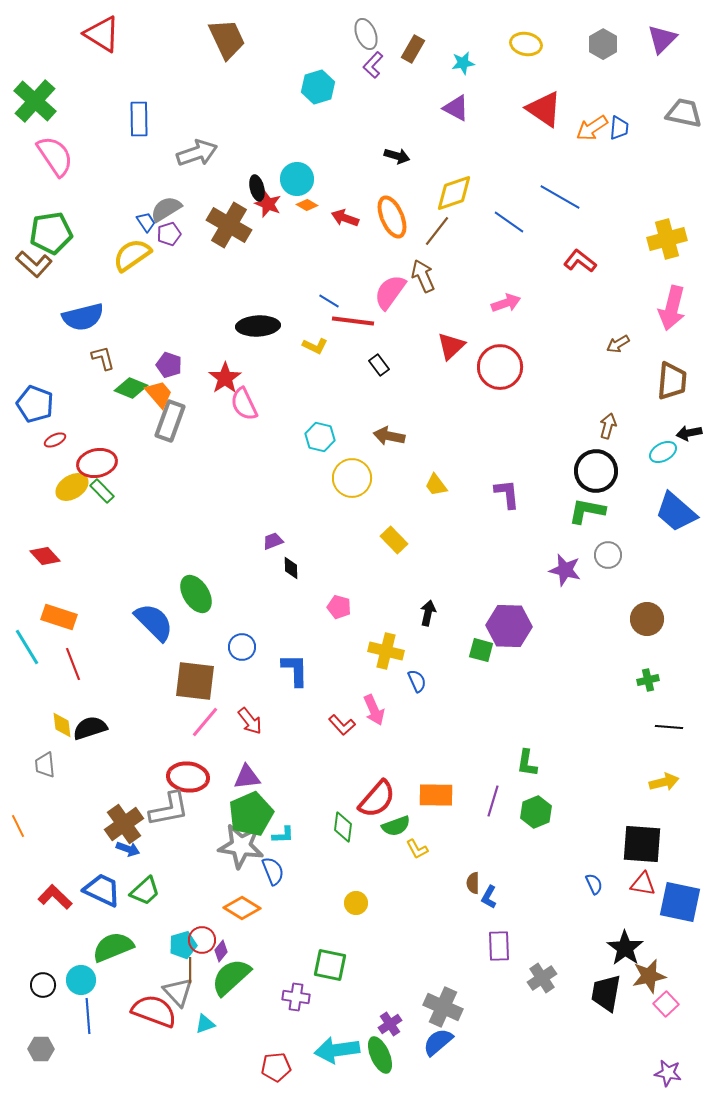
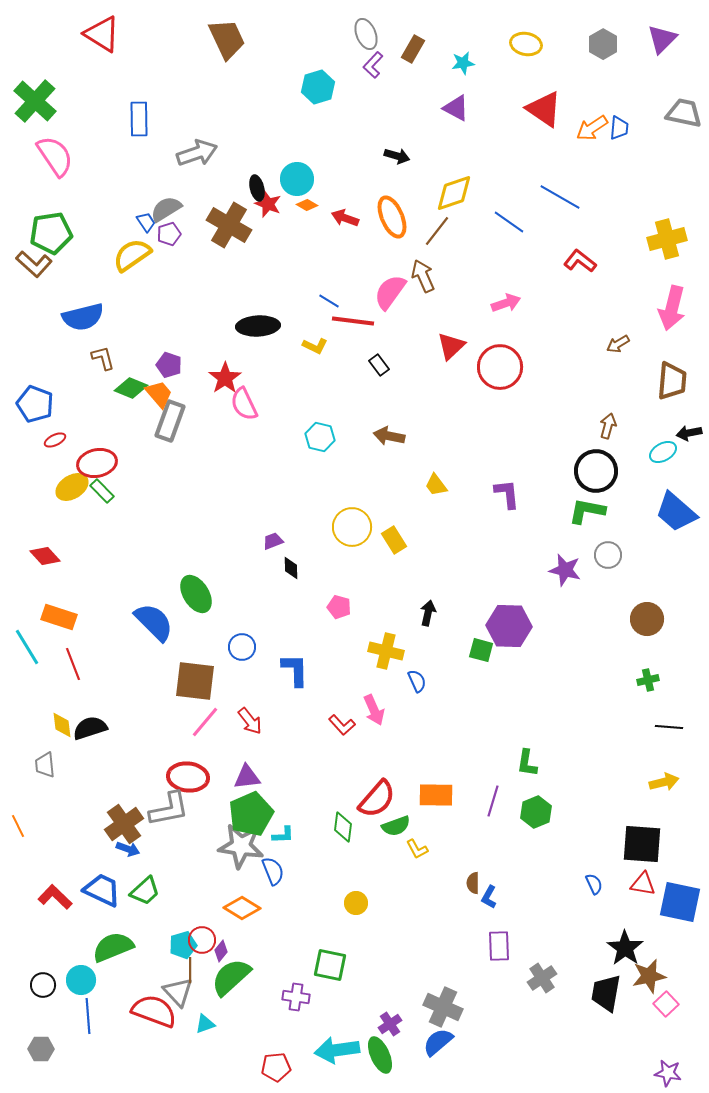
yellow circle at (352, 478): moved 49 px down
yellow rectangle at (394, 540): rotated 12 degrees clockwise
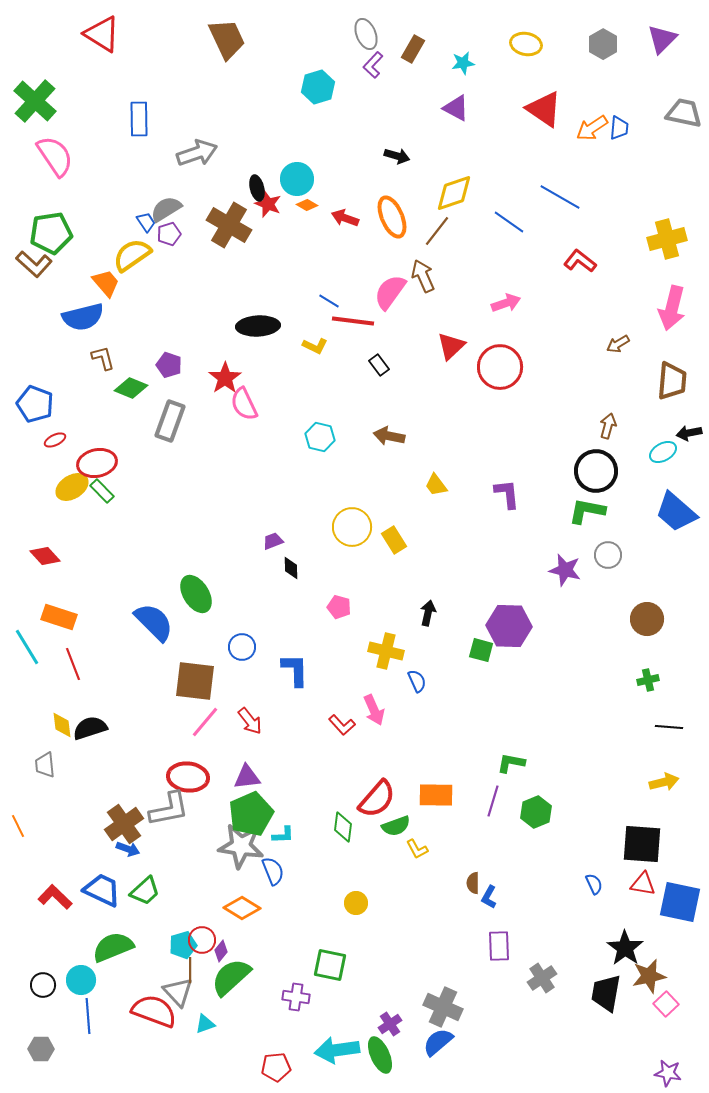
orange trapezoid at (159, 394): moved 53 px left, 111 px up
green L-shape at (527, 763): moved 16 px left; rotated 92 degrees clockwise
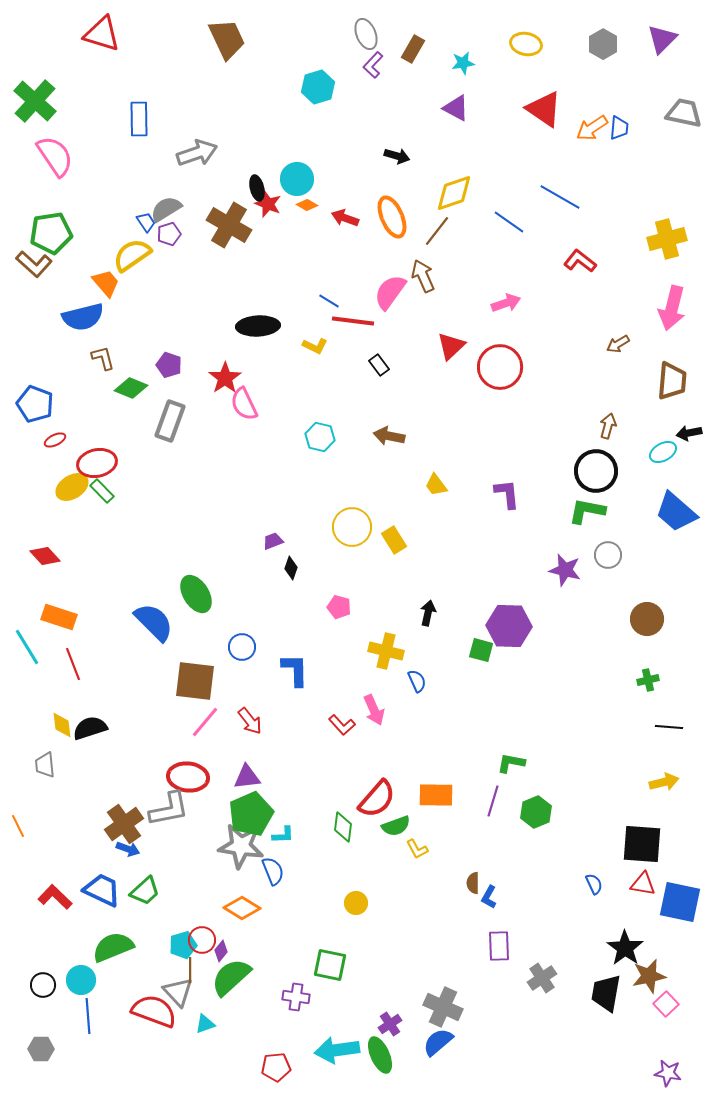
red triangle at (102, 34): rotated 15 degrees counterclockwise
black diamond at (291, 568): rotated 20 degrees clockwise
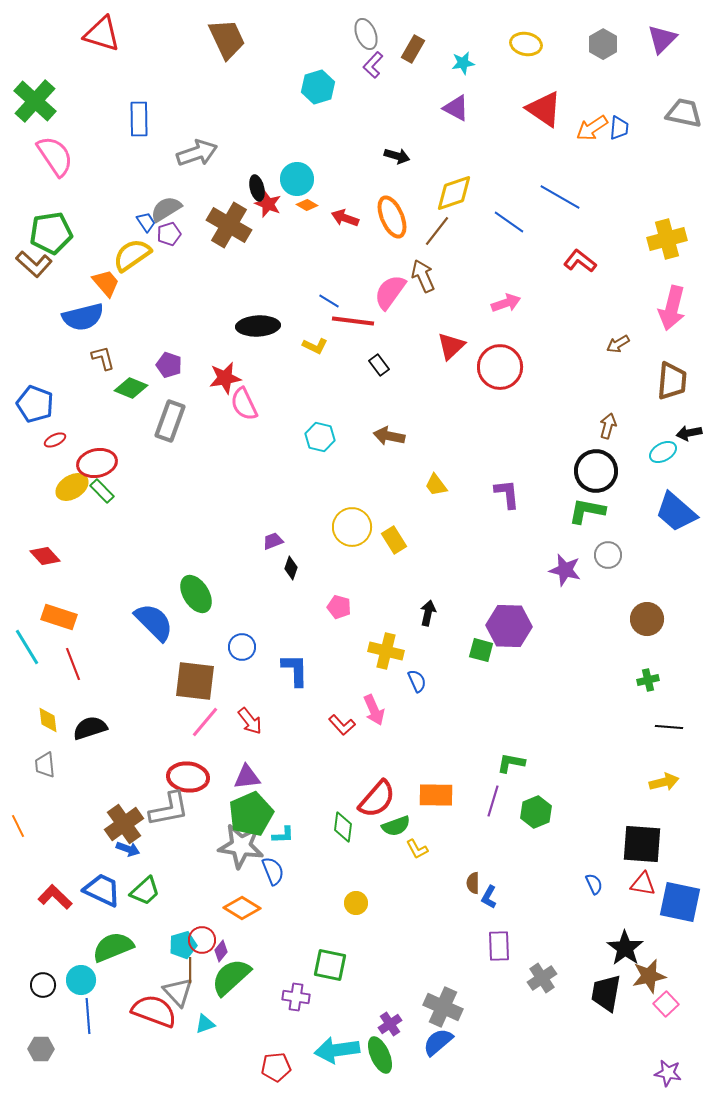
red star at (225, 378): rotated 24 degrees clockwise
yellow diamond at (62, 725): moved 14 px left, 5 px up
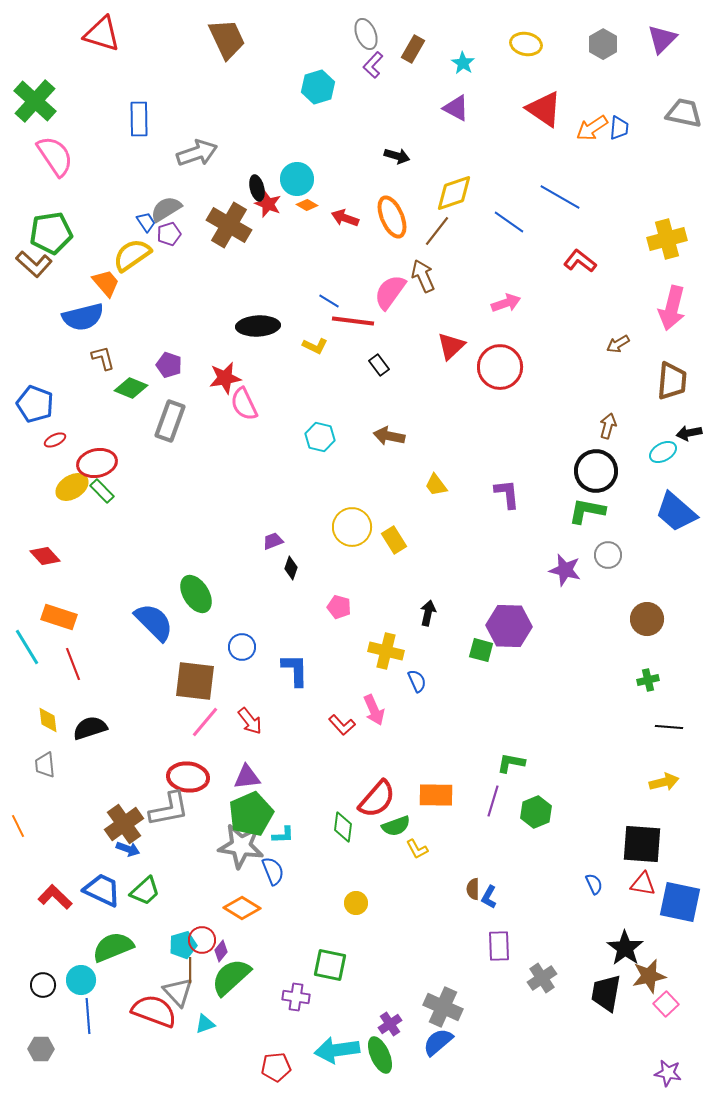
cyan star at (463, 63): rotated 30 degrees counterclockwise
brown semicircle at (473, 883): moved 6 px down
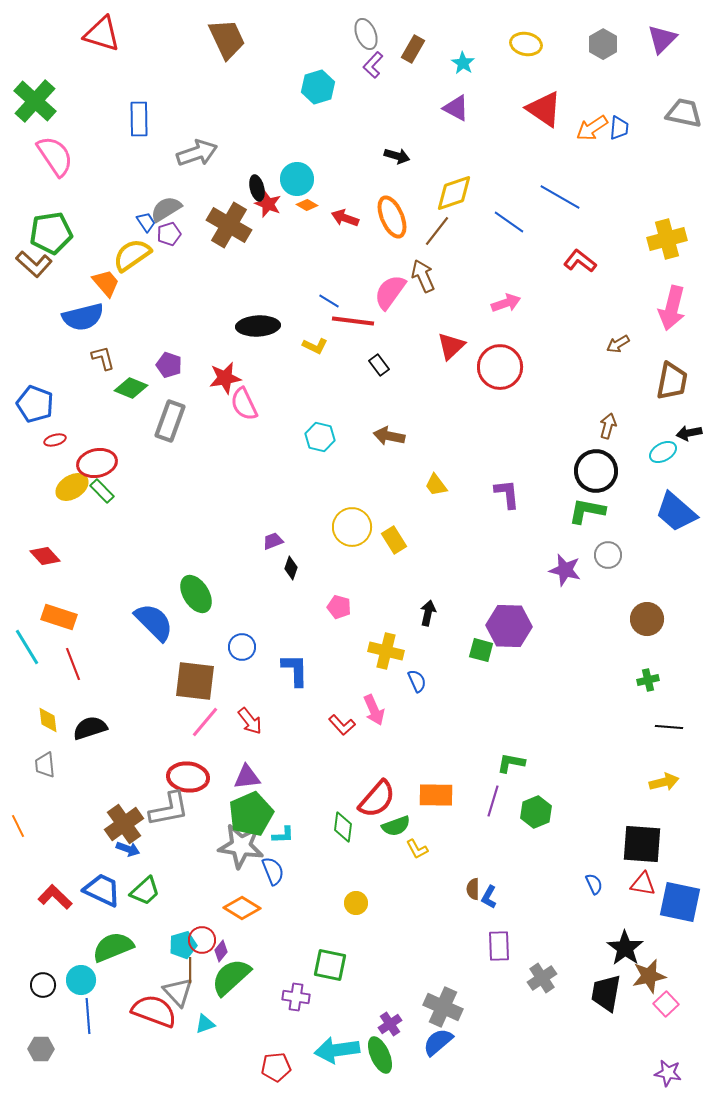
brown trapezoid at (672, 381): rotated 6 degrees clockwise
red ellipse at (55, 440): rotated 10 degrees clockwise
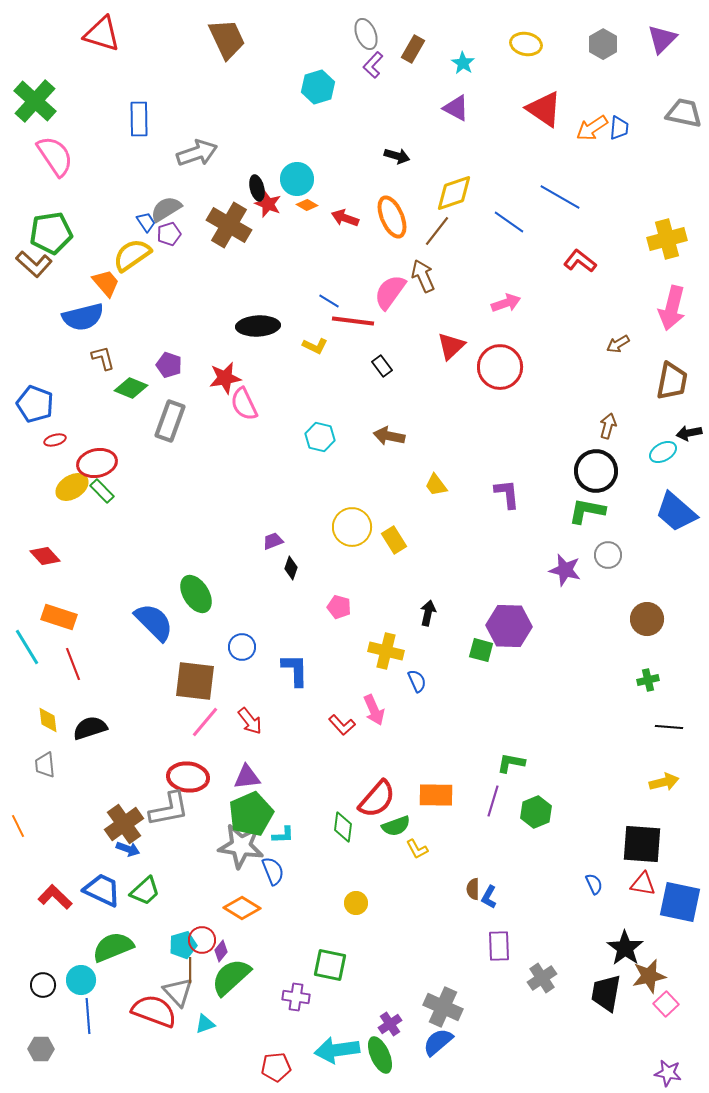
black rectangle at (379, 365): moved 3 px right, 1 px down
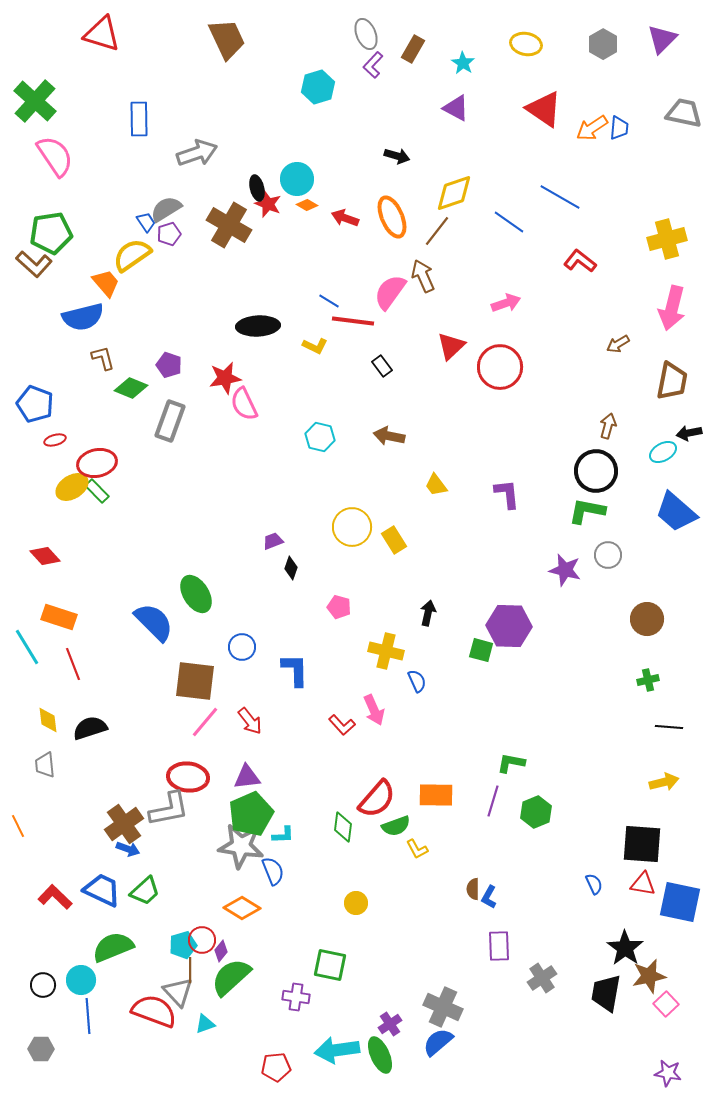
green rectangle at (102, 491): moved 5 px left
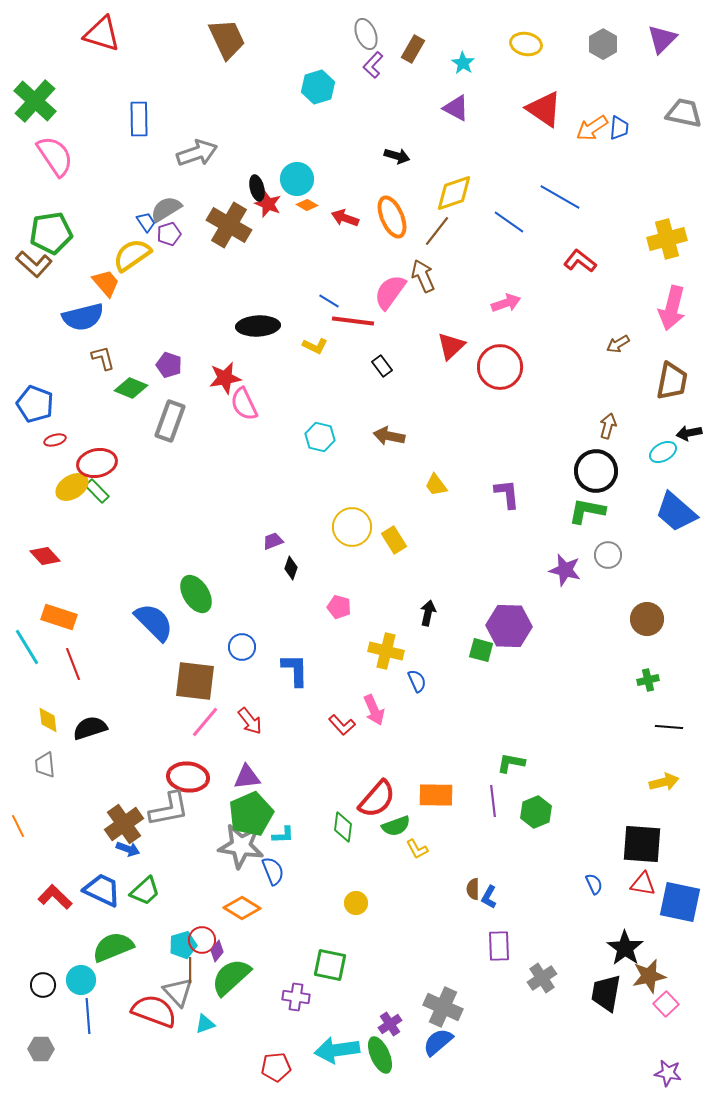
purple line at (493, 801): rotated 24 degrees counterclockwise
purple diamond at (221, 951): moved 4 px left
